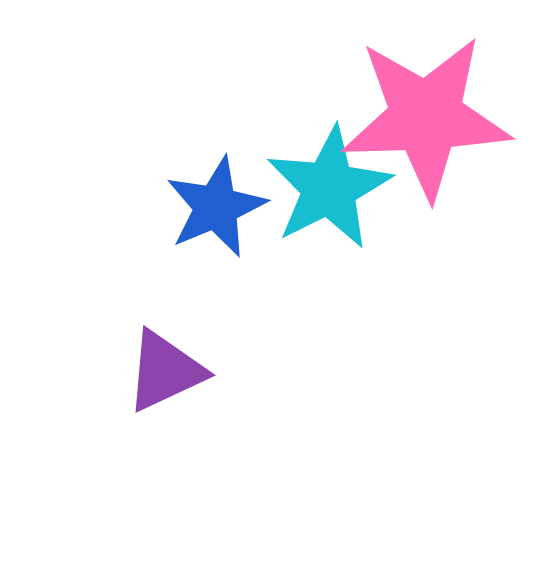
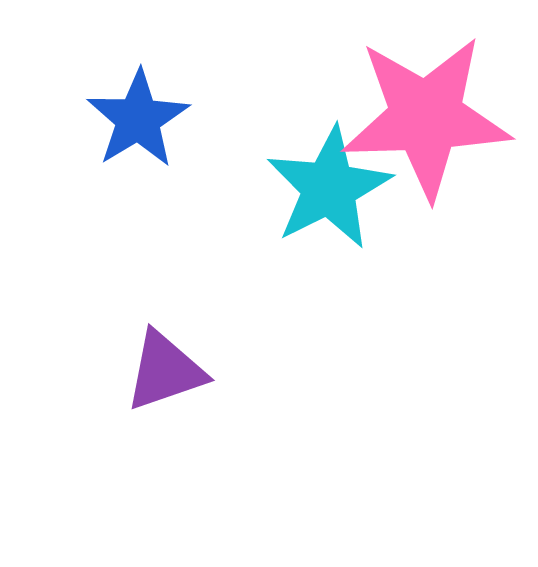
blue star: moved 78 px left, 88 px up; rotated 8 degrees counterclockwise
purple triangle: rotated 6 degrees clockwise
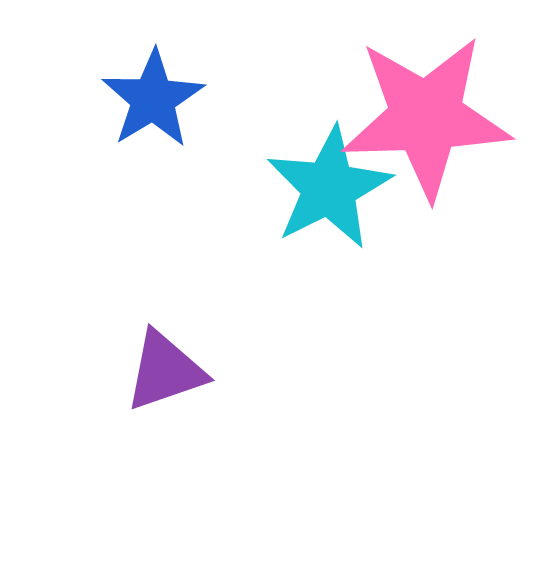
blue star: moved 15 px right, 20 px up
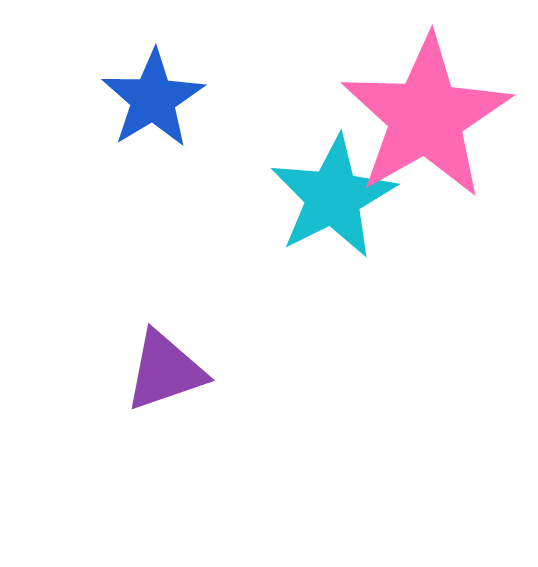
pink star: rotated 28 degrees counterclockwise
cyan star: moved 4 px right, 9 px down
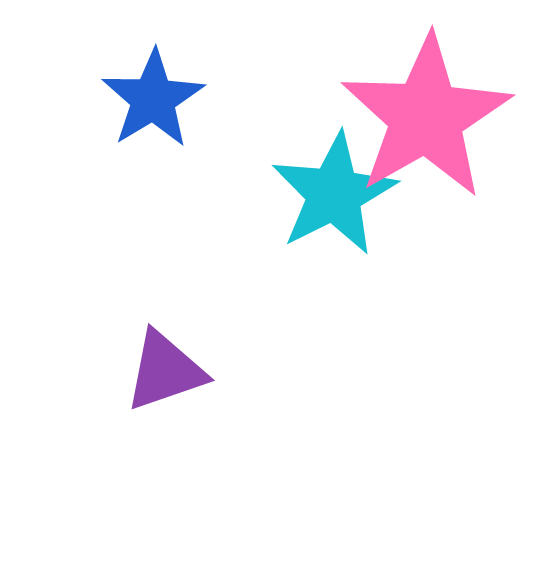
cyan star: moved 1 px right, 3 px up
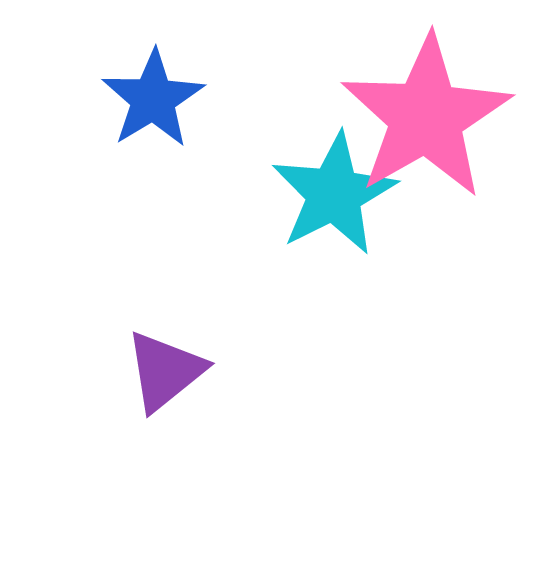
purple triangle: rotated 20 degrees counterclockwise
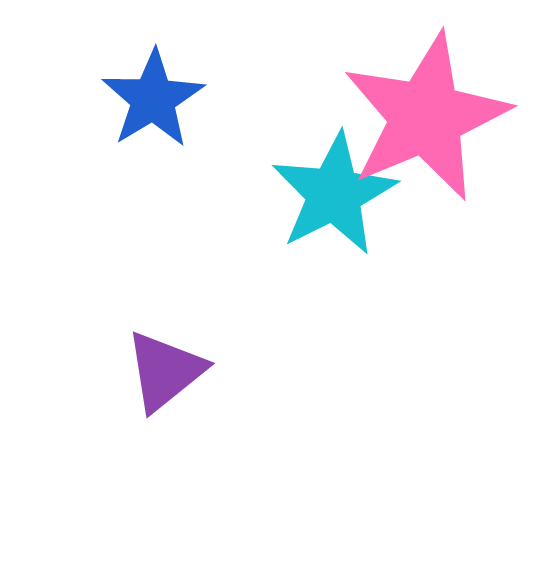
pink star: rotated 7 degrees clockwise
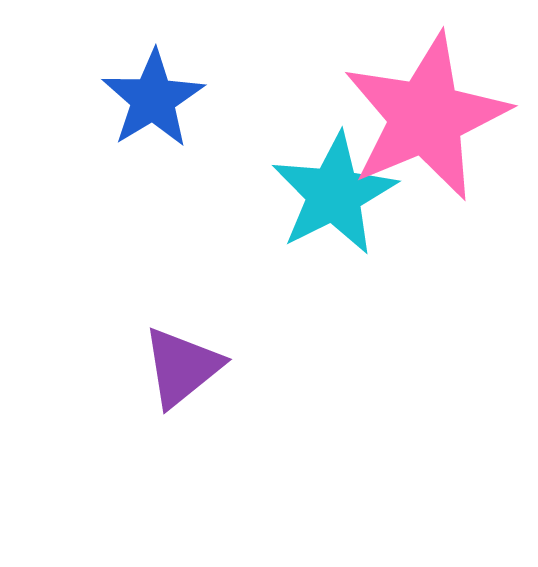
purple triangle: moved 17 px right, 4 px up
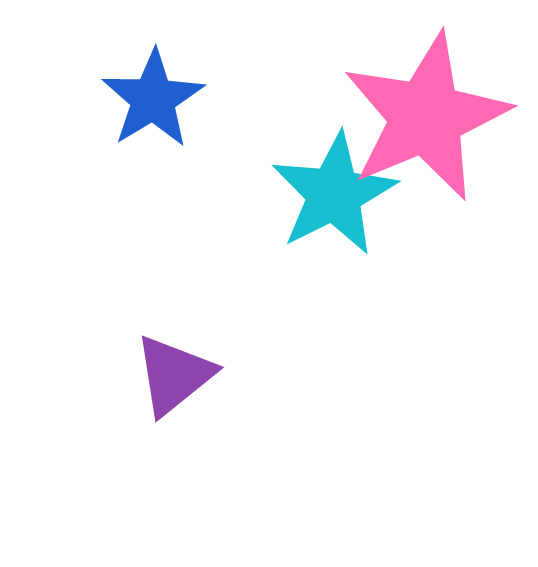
purple triangle: moved 8 px left, 8 px down
